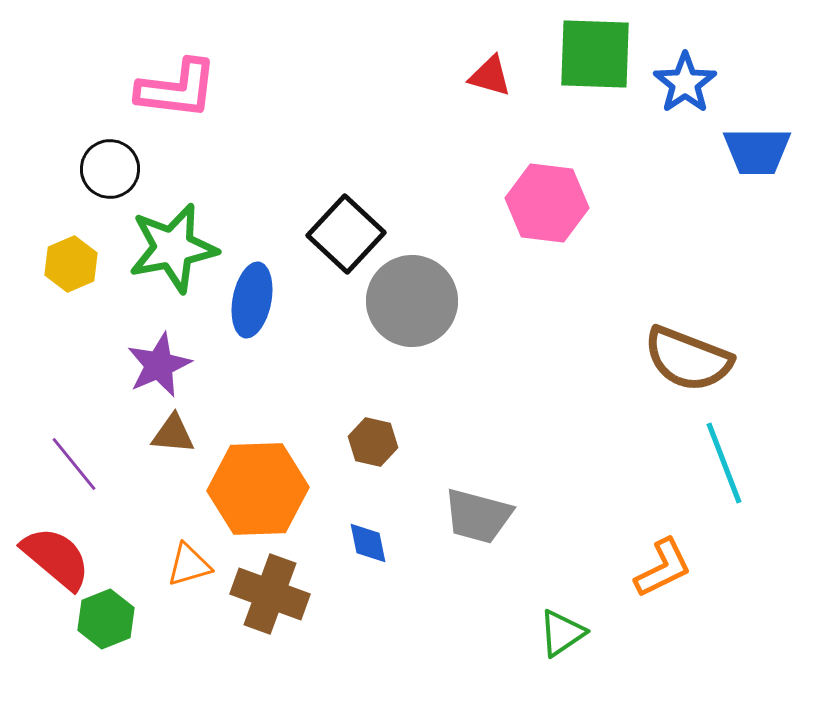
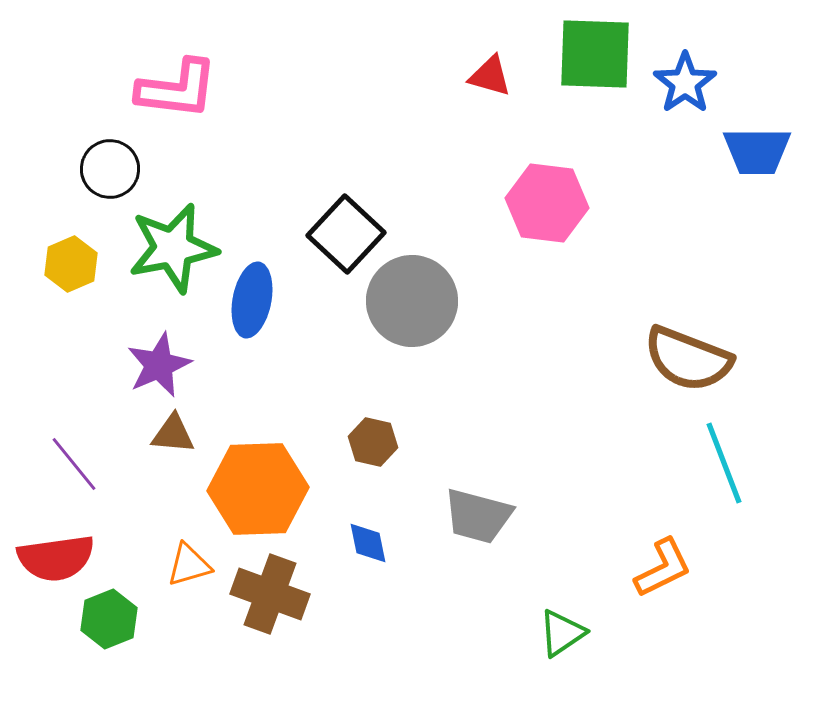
red semicircle: rotated 132 degrees clockwise
green hexagon: moved 3 px right
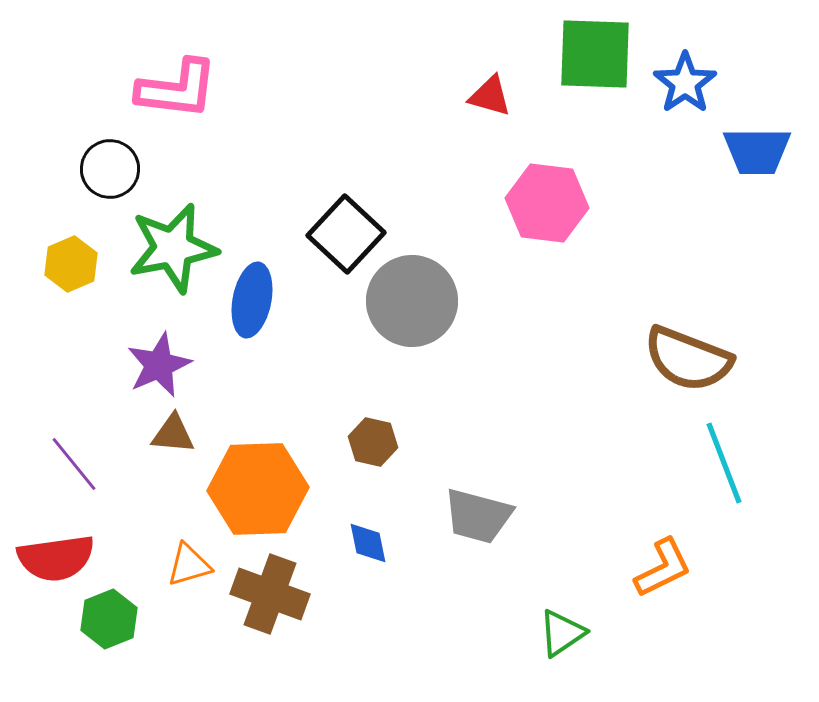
red triangle: moved 20 px down
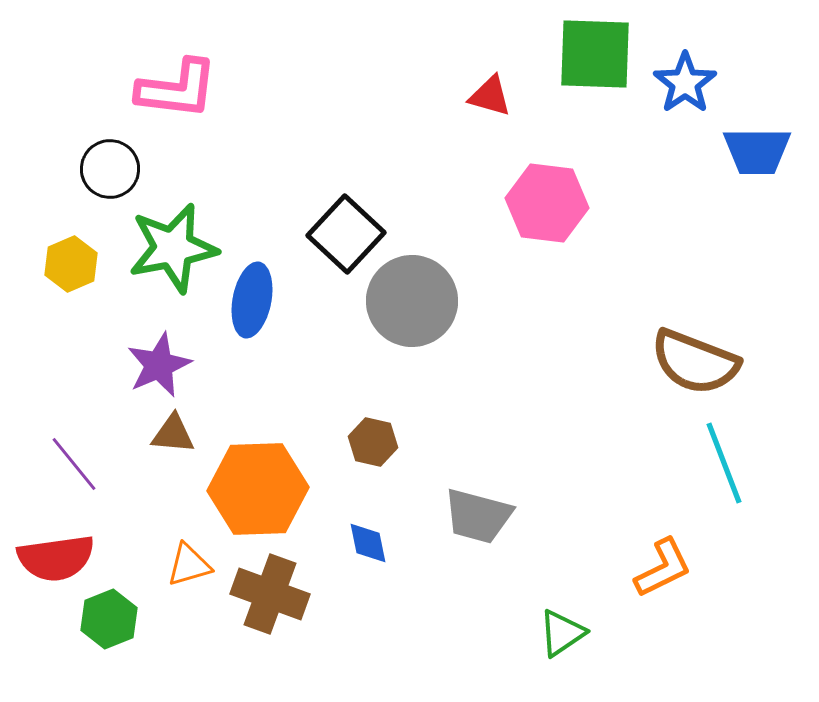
brown semicircle: moved 7 px right, 3 px down
